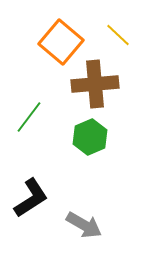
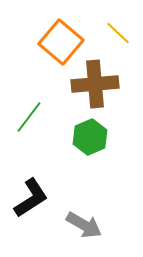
yellow line: moved 2 px up
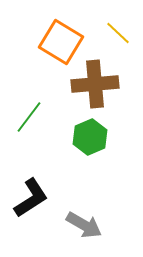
orange square: rotated 9 degrees counterclockwise
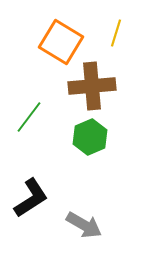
yellow line: moved 2 px left; rotated 64 degrees clockwise
brown cross: moved 3 px left, 2 px down
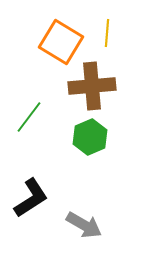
yellow line: moved 9 px left; rotated 12 degrees counterclockwise
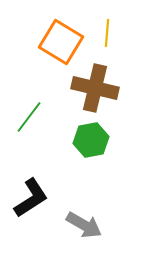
brown cross: moved 3 px right, 2 px down; rotated 18 degrees clockwise
green hexagon: moved 1 px right, 3 px down; rotated 12 degrees clockwise
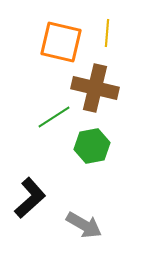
orange square: rotated 18 degrees counterclockwise
green line: moved 25 px right; rotated 20 degrees clockwise
green hexagon: moved 1 px right, 6 px down
black L-shape: moved 1 px left; rotated 9 degrees counterclockwise
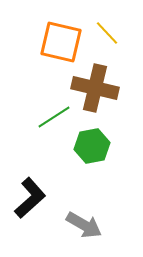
yellow line: rotated 48 degrees counterclockwise
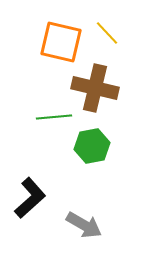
green line: rotated 28 degrees clockwise
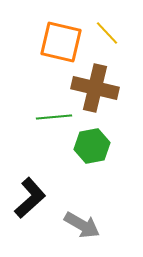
gray arrow: moved 2 px left
